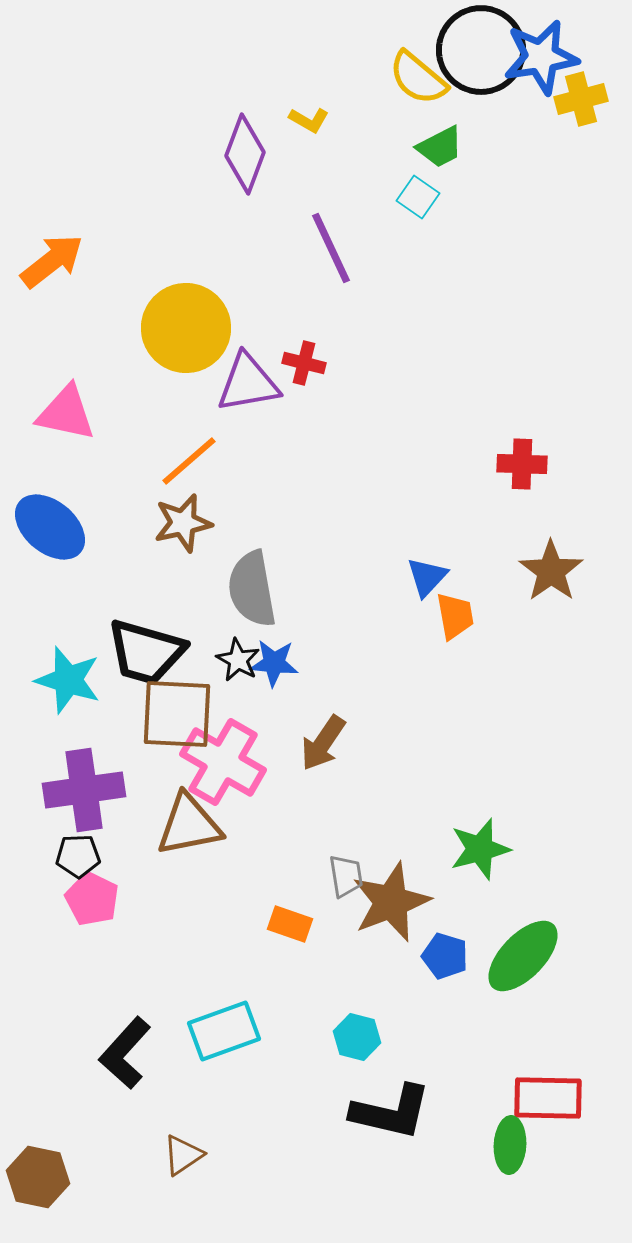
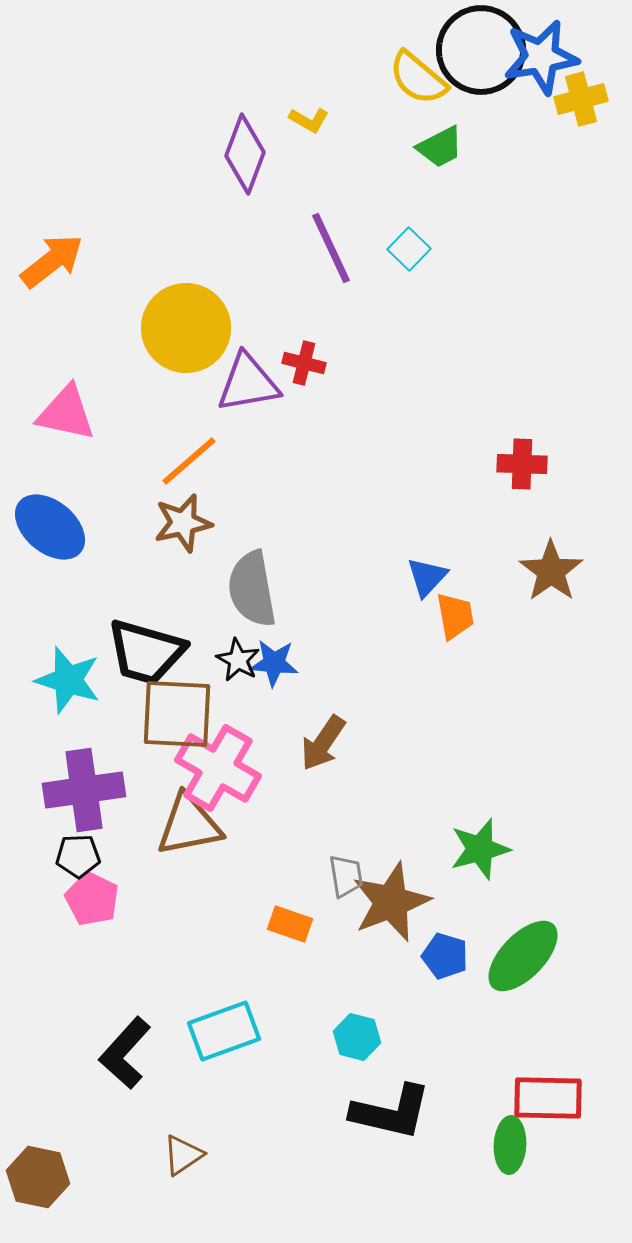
cyan square at (418, 197): moved 9 px left, 52 px down; rotated 9 degrees clockwise
pink cross at (223, 762): moved 5 px left, 6 px down
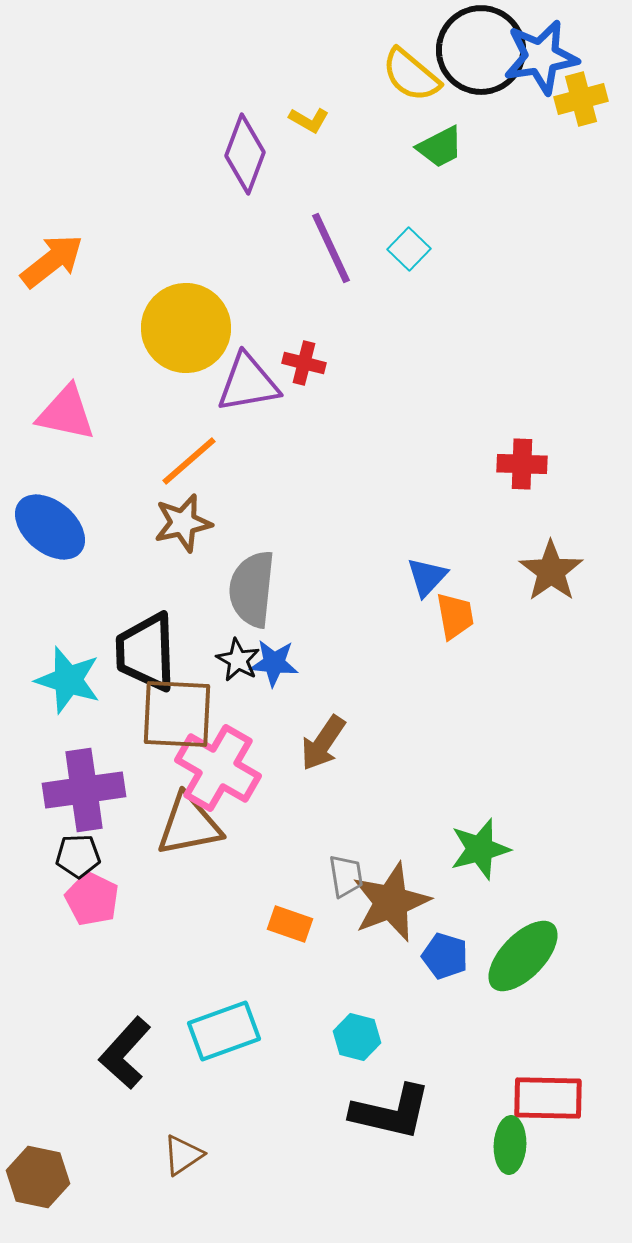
yellow semicircle at (418, 78): moved 7 px left, 3 px up
gray semicircle at (252, 589): rotated 16 degrees clockwise
black trapezoid at (146, 652): rotated 72 degrees clockwise
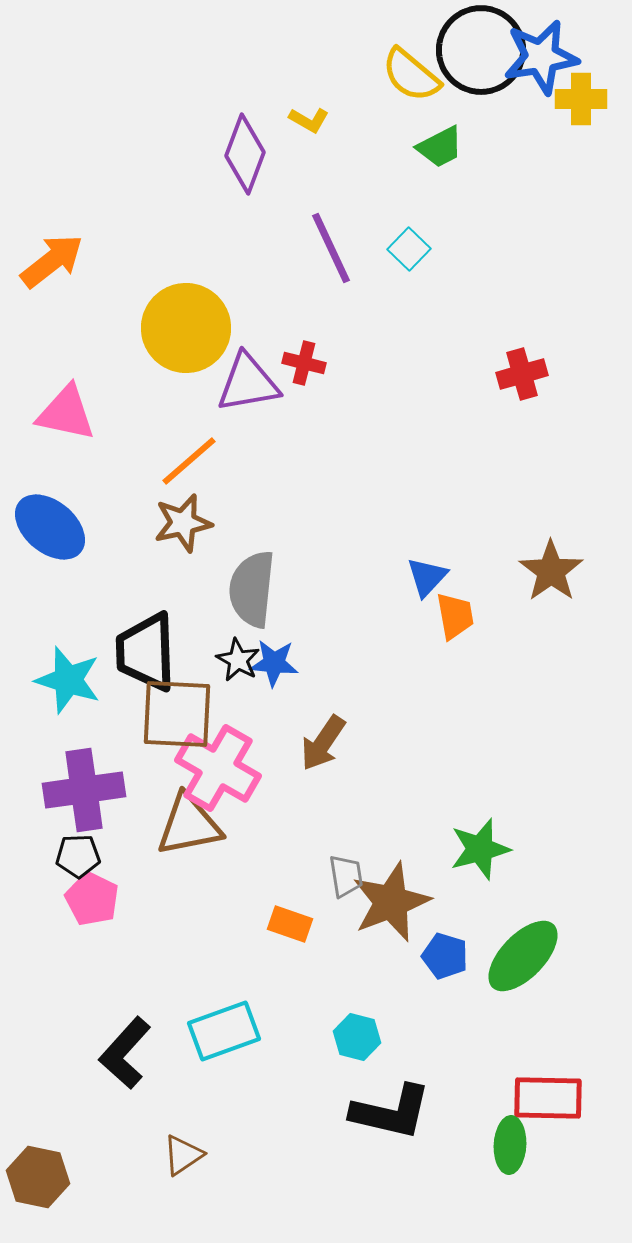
yellow cross at (581, 99): rotated 15 degrees clockwise
red cross at (522, 464): moved 90 px up; rotated 18 degrees counterclockwise
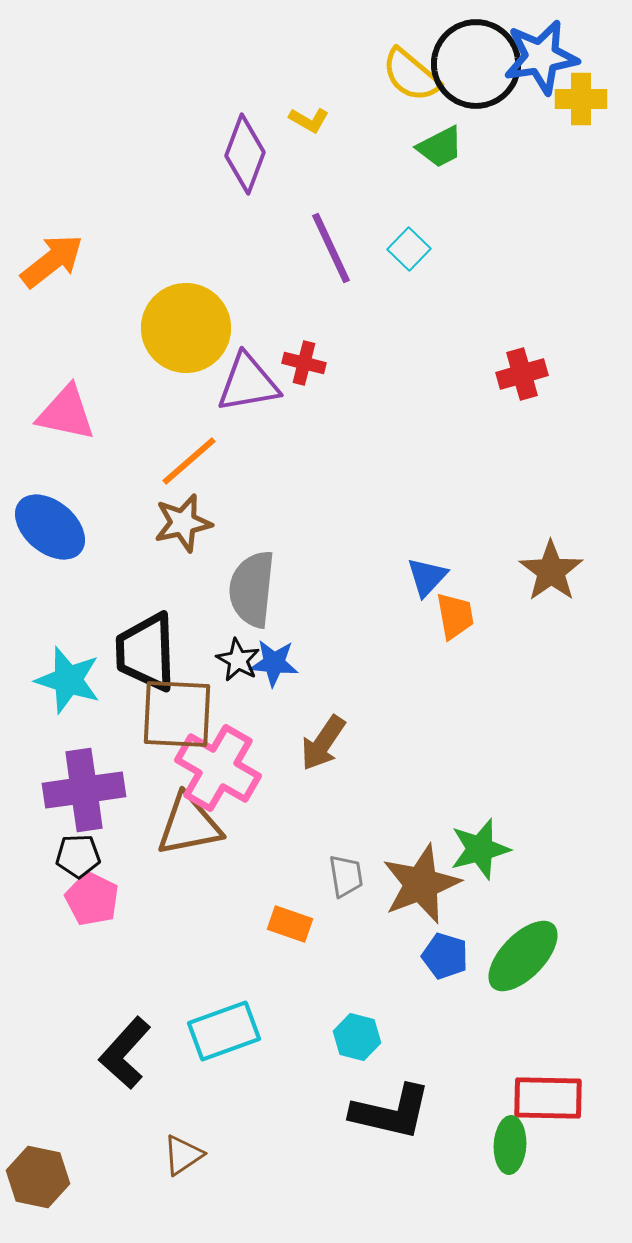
black circle at (481, 50): moved 5 px left, 14 px down
brown star at (391, 902): moved 30 px right, 18 px up
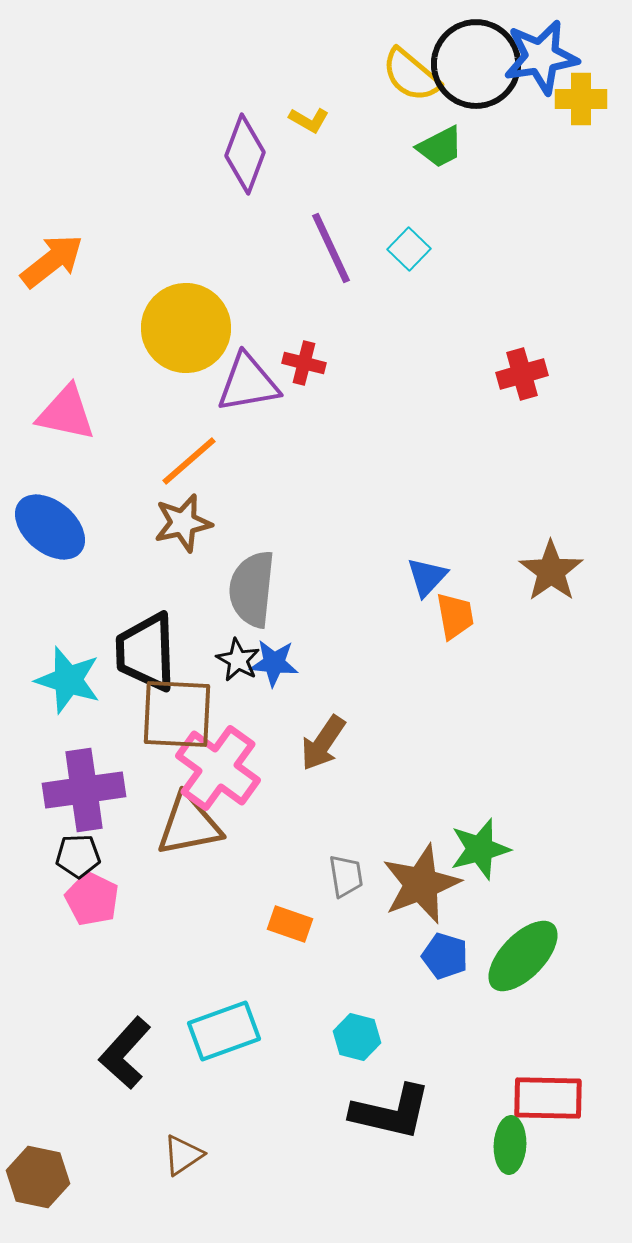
pink cross at (218, 768): rotated 6 degrees clockwise
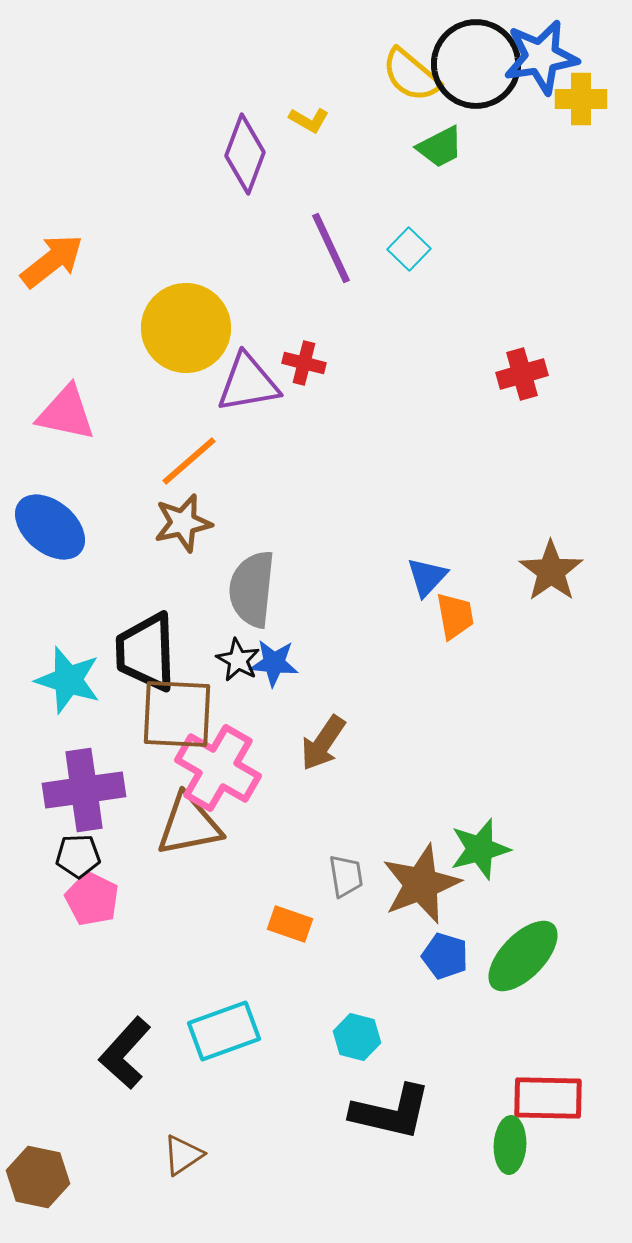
pink cross at (218, 768): rotated 6 degrees counterclockwise
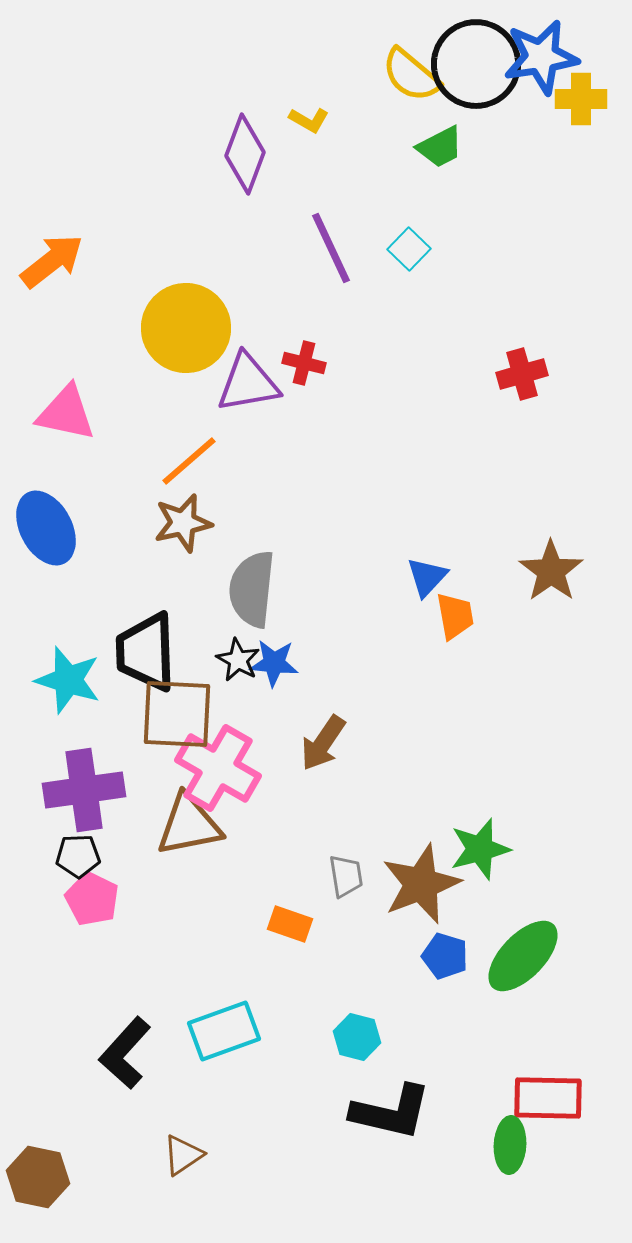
blue ellipse at (50, 527): moved 4 px left, 1 px down; rotated 22 degrees clockwise
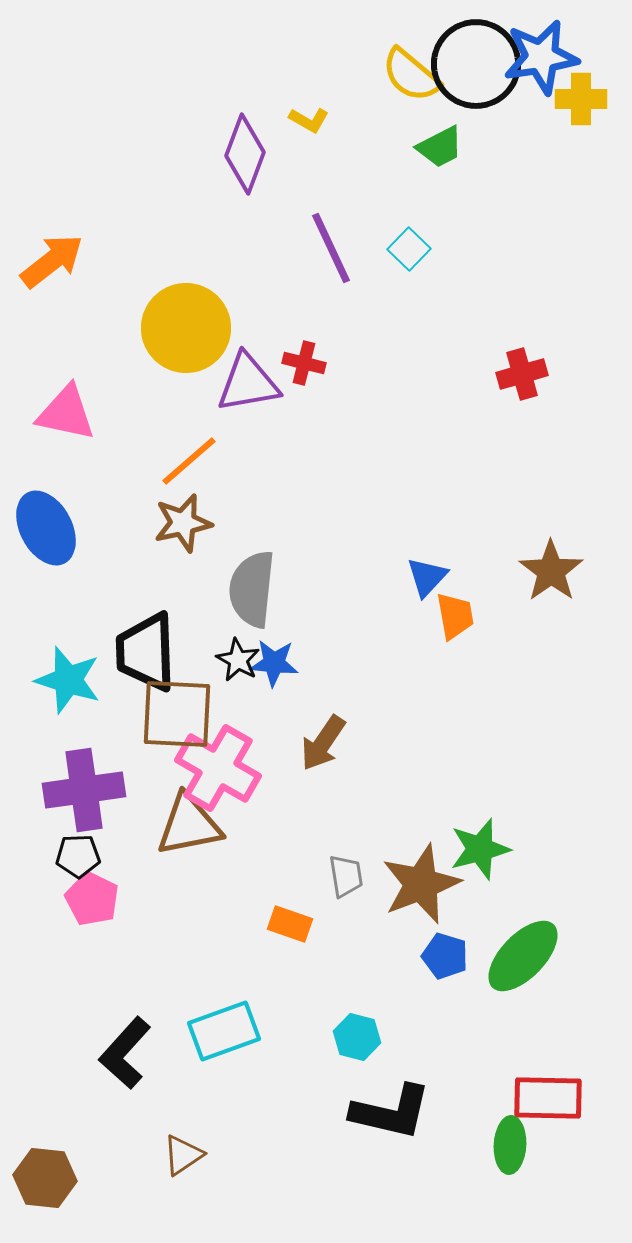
brown hexagon at (38, 1177): moved 7 px right, 1 px down; rotated 6 degrees counterclockwise
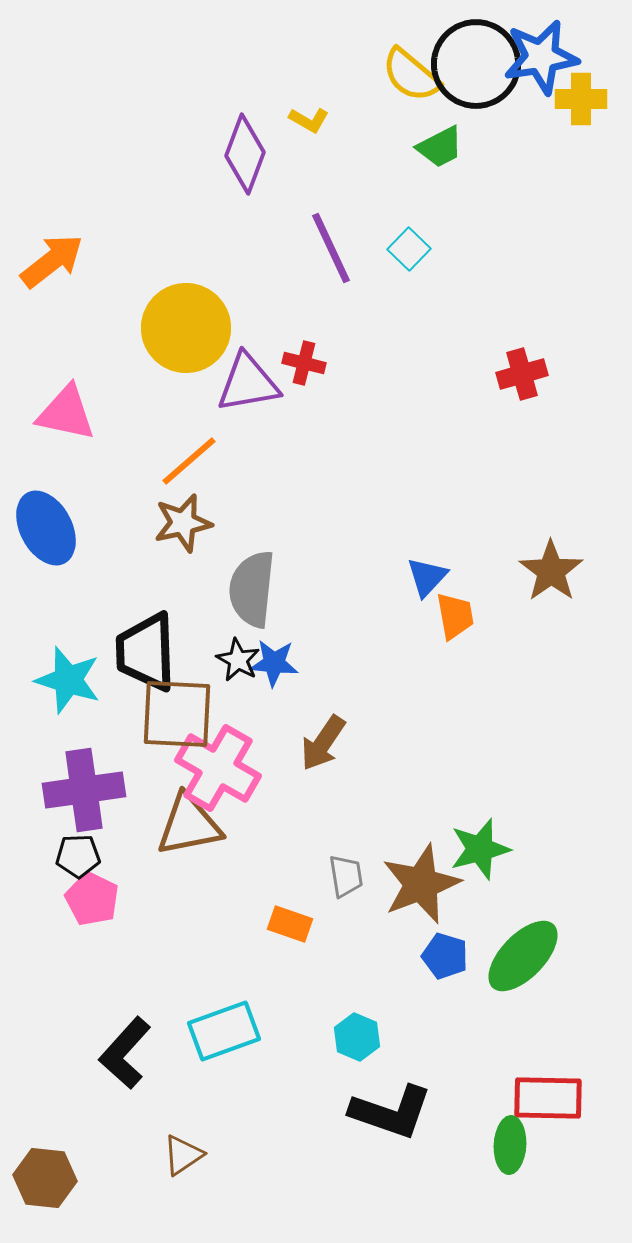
cyan hexagon at (357, 1037): rotated 9 degrees clockwise
black L-shape at (391, 1112): rotated 6 degrees clockwise
